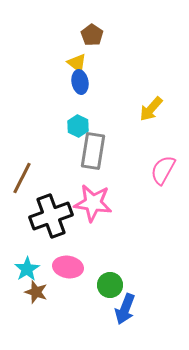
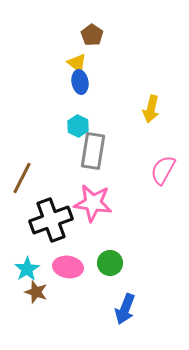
yellow arrow: rotated 28 degrees counterclockwise
black cross: moved 4 px down
green circle: moved 22 px up
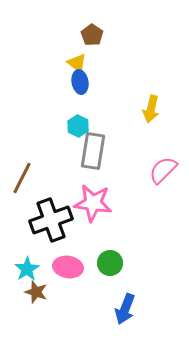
pink semicircle: rotated 16 degrees clockwise
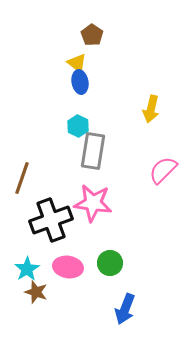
brown line: rotated 8 degrees counterclockwise
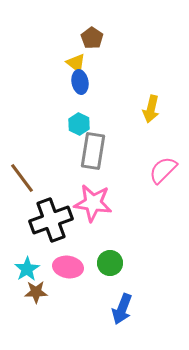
brown pentagon: moved 3 px down
yellow triangle: moved 1 px left
cyan hexagon: moved 1 px right, 2 px up
brown line: rotated 56 degrees counterclockwise
brown star: rotated 20 degrees counterclockwise
blue arrow: moved 3 px left
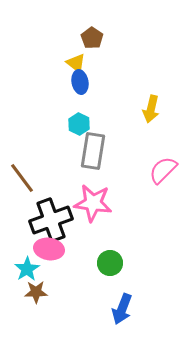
pink ellipse: moved 19 px left, 18 px up
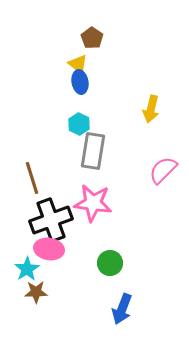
yellow triangle: moved 2 px right, 1 px down
brown line: moved 10 px right; rotated 20 degrees clockwise
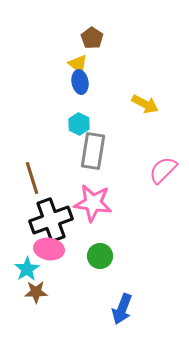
yellow arrow: moved 6 px left, 5 px up; rotated 76 degrees counterclockwise
green circle: moved 10 px left, 7 px up
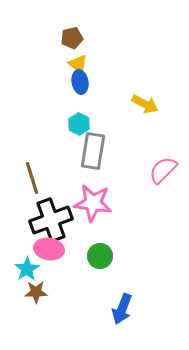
brown pentagon: moved 20 px left; rotated 25 degrees clockwise
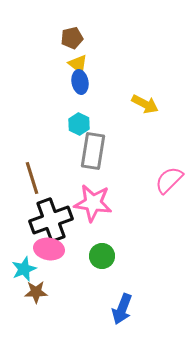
pink semicircle: moved 6 px right, 10 px down
green circle: moved 2 px right
cyan star: moved 3 px left; rotated 10 degrees clockwise
